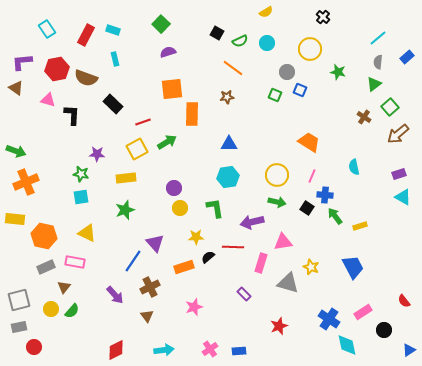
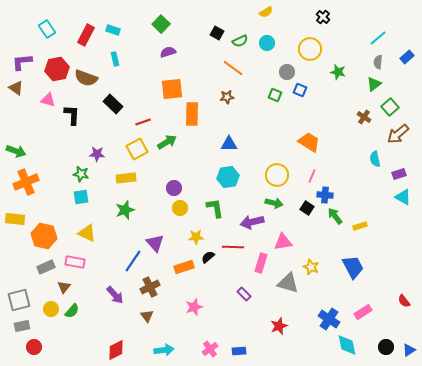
cyan semicircle at (354, 167): moved 21 px right, 8 px up
green arrow at (277, 202): moved 3 px left, 1 px down
gray rectangle at (19, 327): moved 3 px right, 1 px up
black circle at (384, 330): moved 2 px right, 17 px down
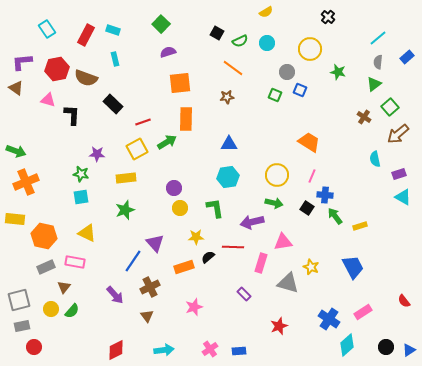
black cross at (323, 17): moved 5 px right
orange square at (172, 89): moved 8 px right, 6 px up
orange rectangle at (192, 114): moved 6 px left, 5 px down
cyan diamond at (347, 345): rotated 60 degrees clockwise
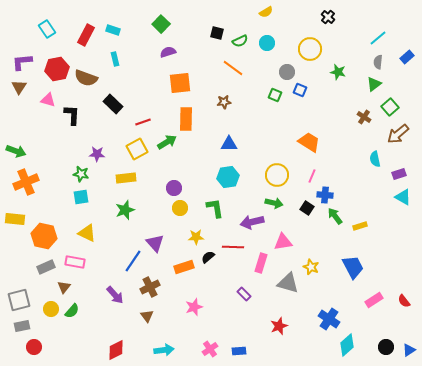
black square at (217, 33): rotated 16 degrees counterclockwise
brown triangle at (16, 88): moved 3 px right, 1 px up; rotated 28 degrees clockwise
brown star at (227, 97): moved 3 px left, 5 px down
pink rectangle at (363, 312): moved 11 px right, 12 px up
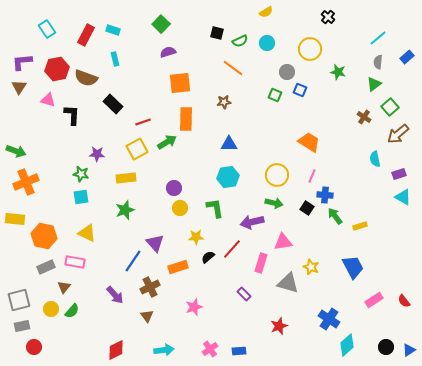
red line at (233, 247): moved 1 px left, 2 px down; rotated 50 degrees counterclockwise
orange rectangle at (184, 267): moved 6 px left
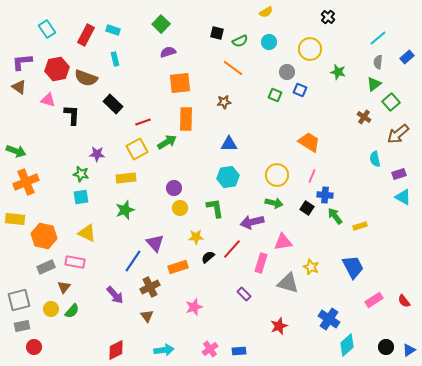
cyan circle at (267, 43): moved 2 px right, 1 px up
brown triangle at (19, 87): rotated 28 degrees counterclockwise
green square at (390, 107): moved 1 px right, 5 px up
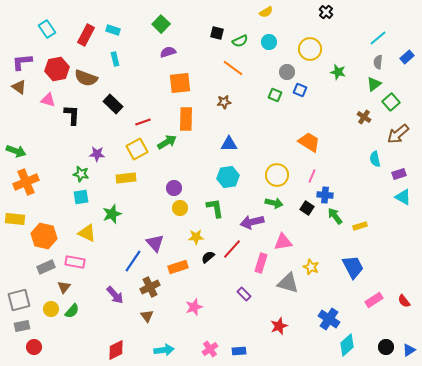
black cross at (328, 17): moved 2 px left, 5 px up
green star at (125, 210): moved 13 px left, 4 px down
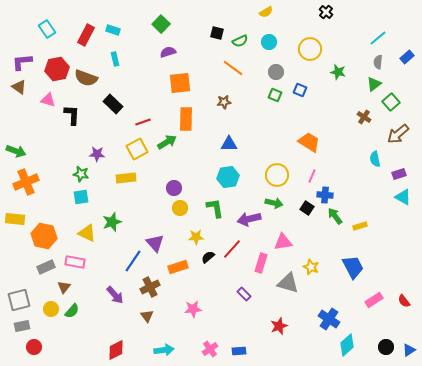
gray circle at (287, 72): moved 11 px left
green star at (112, 214): moved 8 px down
purple arrow at (252, 222): moved 3 px left, 3 px up
pink star at (194, 307): moved 1 px left, 2 px down; rotated 12 degrees clockwise
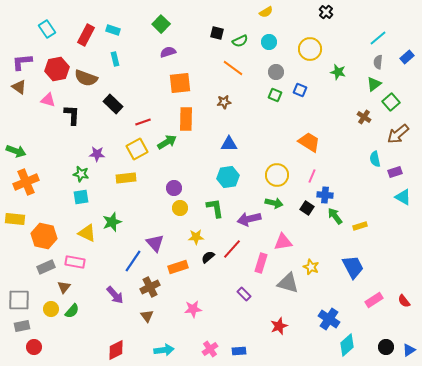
purple rectangle at (399, 174): moved 4 px left, 2 px up
gray square at (19, 300): rotated 15 degrees clockwise
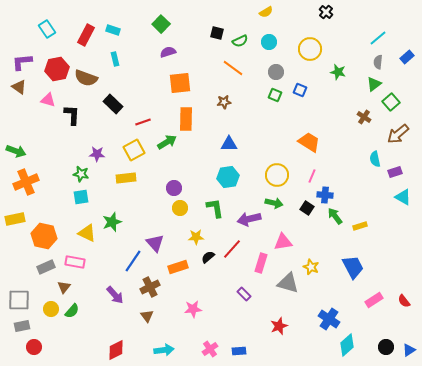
yellow square at (137, 149): moved 3 px left, 1 px down
yellow rectangle at (15, 219): rotated 18 degrees counterclockwise
